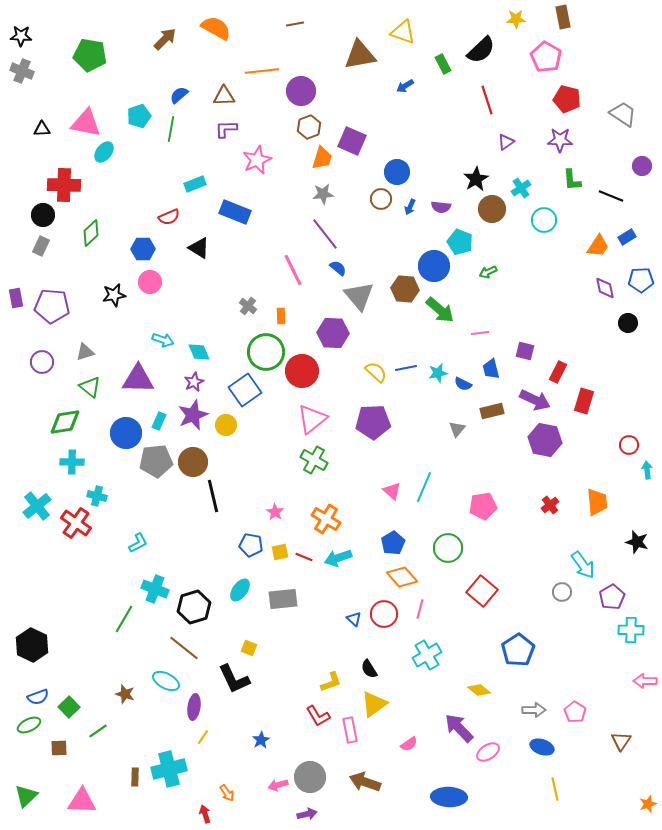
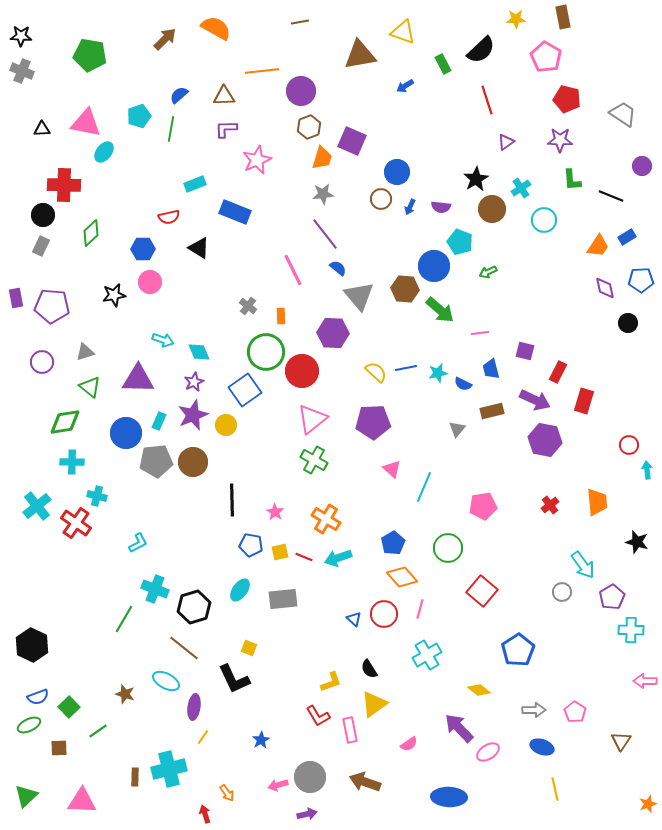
brown line at (295, 24): moved 5 px right, 2 px up
red semicircle at (169, 217): rotated 10 degrees clockwise
pink triangle at (392, 491): moved 22 px up
black line at (213, 496): moved 19 px right, 4 px down; rotated 12 degrees clockwise
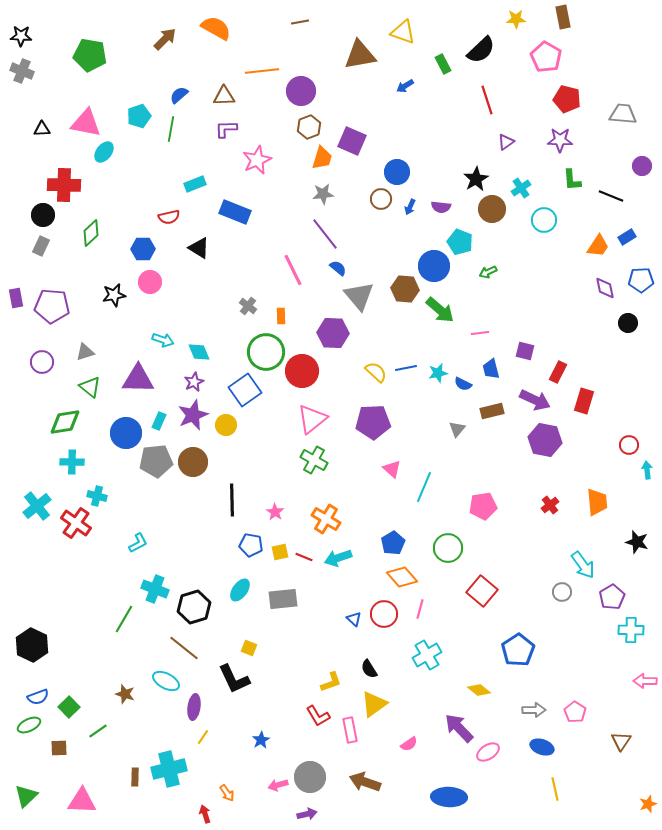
gray trapezoid at (623, 114): rotated 28 degrees counterclockwise
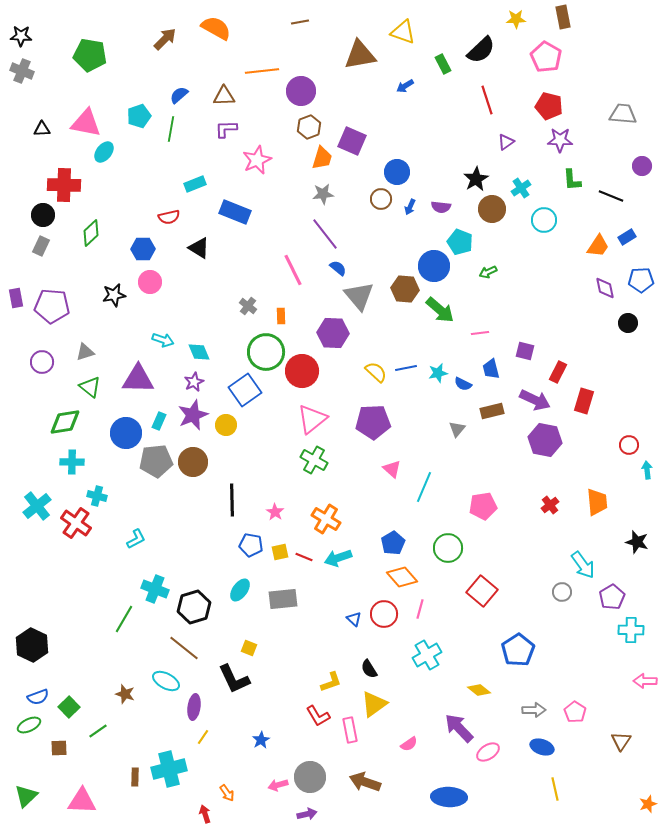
red pentagon at (567, 99): moved 18 px left, 7 px down
cyan L-shape at (138, 543): moved 2 px left, 4 px up
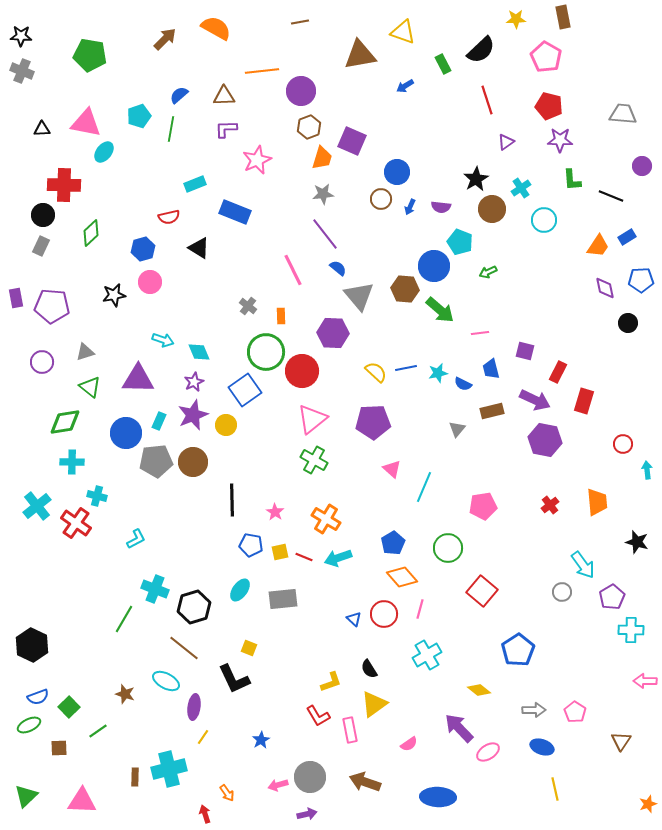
blue hexagon at (143, 249): rotated 15 degrees counterclockwise
red circle at (629, 445): moved 6 px left, 1 px up
blue ellipse at (449, 797): moved 11 px left
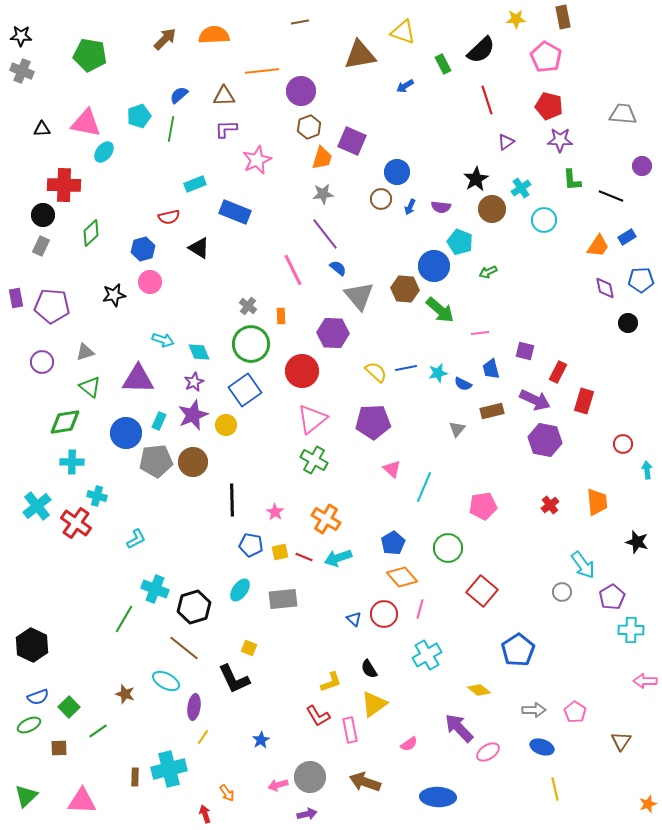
orange semicircle at (216, 28): moved 2 px left, 7 px down; rotated 32 degrees counterclockwise
green circle at (266, 352): moved 15 px left, 8 px up
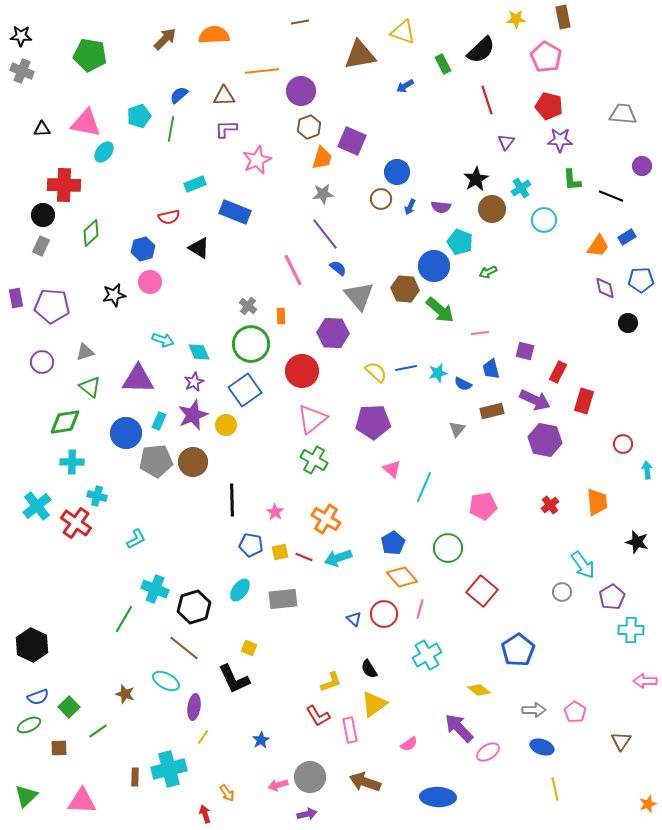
purple triangle at (506, 142): rotated 18 degrees counterclockwise
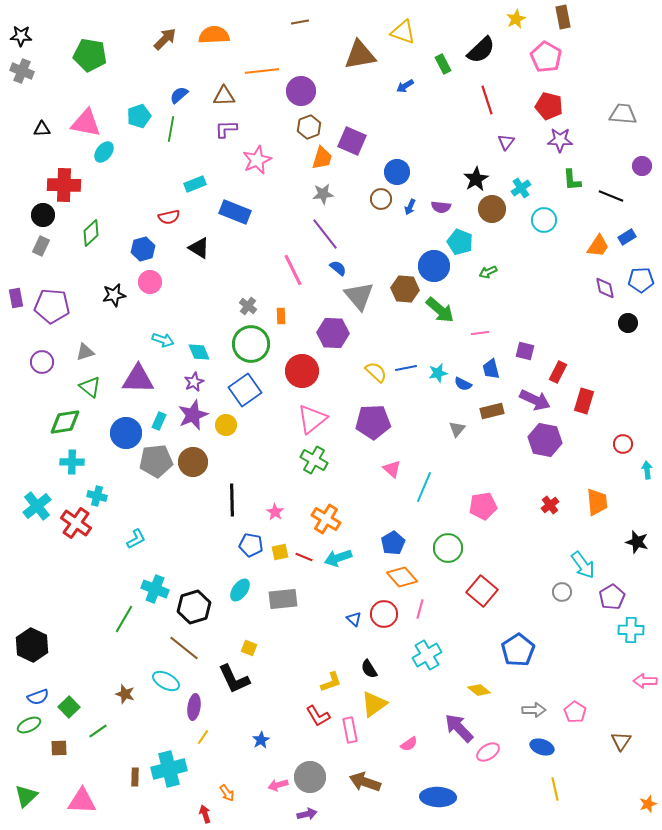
yellow star at (516, 19): rotated 24 degrees counterclockwise
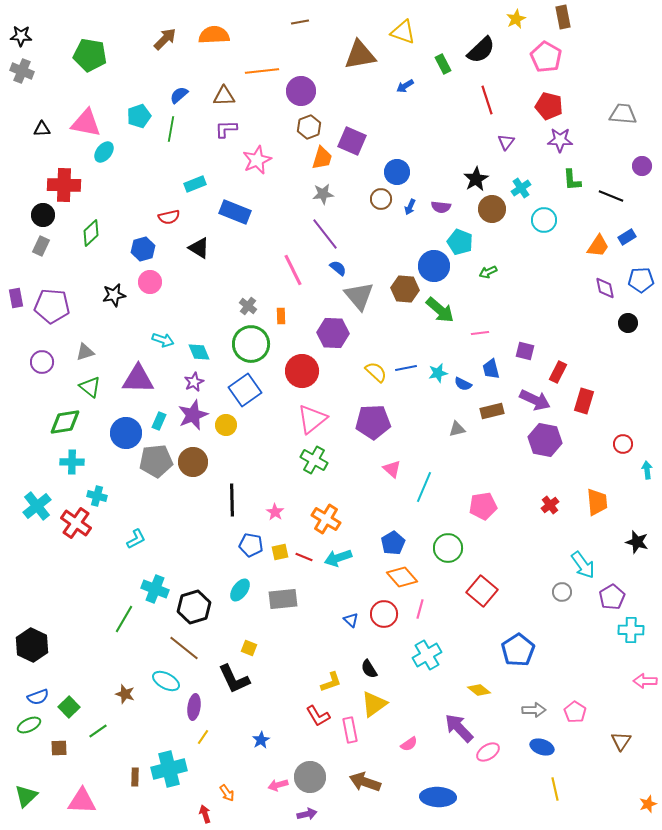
gray triangle at (457, 429): rotated 36 degrees clockwise
blue triangle at (354, 619): moved 3 px left, 1 px down
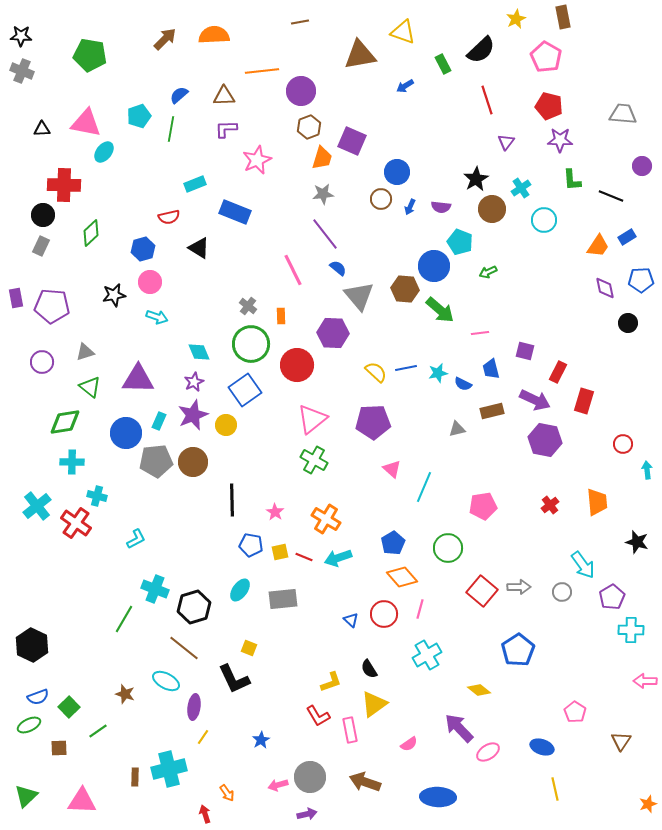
cyan arrow at (163, 340): moved 6 px left, 23 px up
red circle at (302, 371): moved 5 px left, 6 px up
gray arrow at (534, 710): moved 15 px left, 123 px up
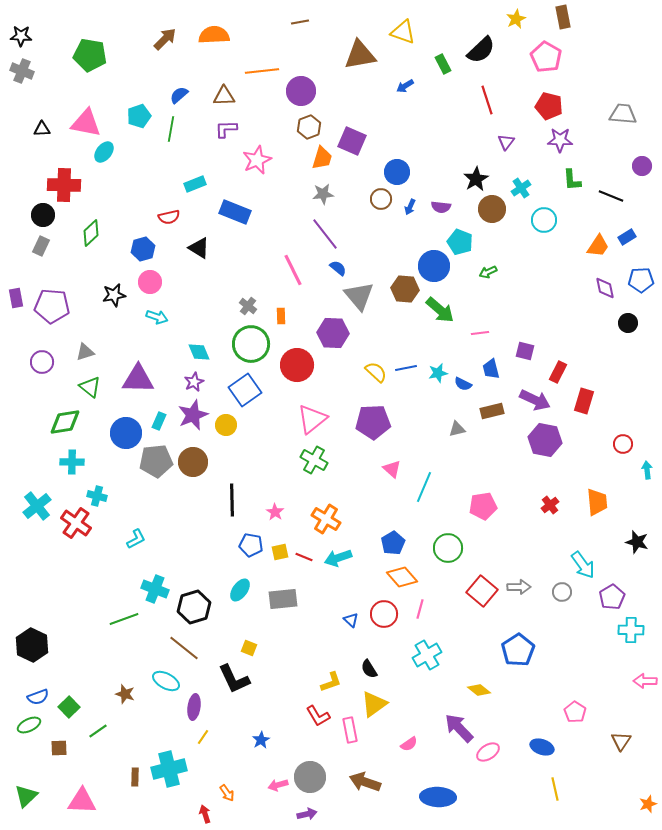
green line at (124, 619): rotated 40 degrees clockwise
